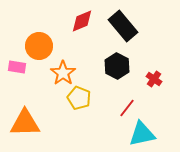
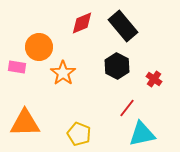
red diamond: moved 2 px down
orange circle: moved 1 px down
yellow pentagon: moved 36 px down
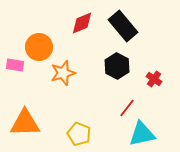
pink rectangle: moved 2 px left, 2 px up
orange star: rotated 20 degrees clockwise
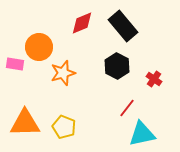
pink rectangle: moved 1 px up
yellow pentagon: moved 15 px left, 7 px up
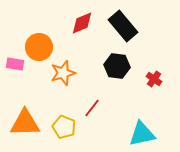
black hexagon: rotated 20 degrees counterclockwise
red line: moved 35 px left
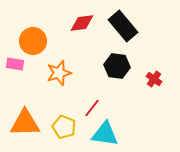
red diamond: rotated 15 degrees clockwise
orange circle: moved 6 px left, 6 px up
orange star: moved 4 px left
cyan triangle: moved 37 px left; rotated 20 degrees clockwise
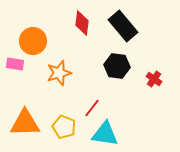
red diamond: rotated 75 degrees counterclockwise
